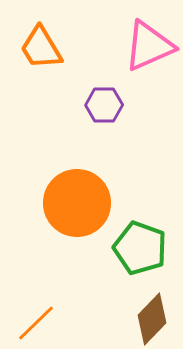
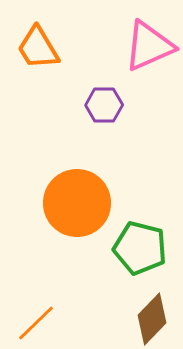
orange trapezoid: moved 3 px left
green pentagon: rotated 6 degrees counterclockwise
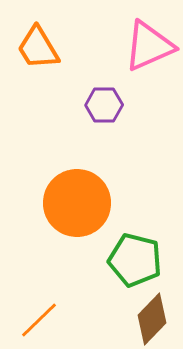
green pentagon: moved 5 px left, 12 px down
orange line: moved 3 px right, 3 px up
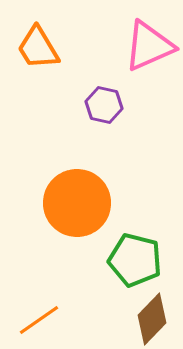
purple hexagon: rotated 12 degrees clockwise
orange line: rotated 9 degrees clockwise
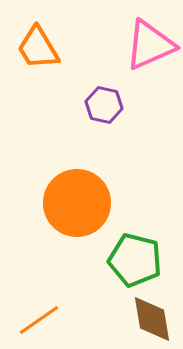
pink triangle: moved 1 px right, 1 px up
brown diamond: rotated 54 degrees counterclockwise
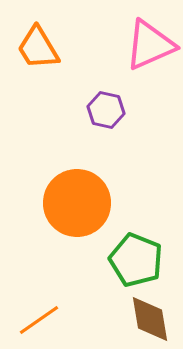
purple hexagon: moved 2 px right, 5 px down
green pentagon: moved 1 px right; rotated 8 degrees clockwise
brown diamond: moved 2 px left
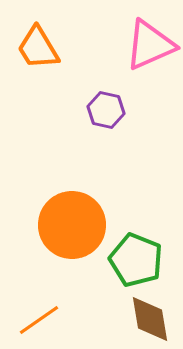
orange circle: moved 5 px left, 22 px down
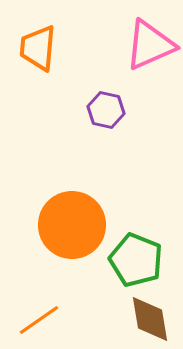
orange trapezoid: rotated 36 degrees clockwise
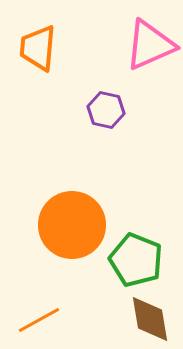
orange line: rotated 6 degrees clockwise
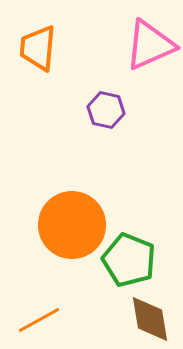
green pentagon: moved 7 px left
